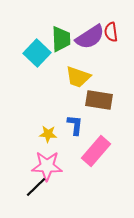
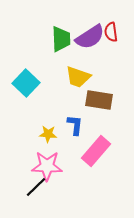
cyan square: moved 11 px left, 30 px down
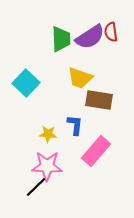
yellow trapezoid: moved 2 px right, 1 px down
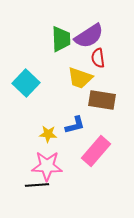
red semicircle: moved 13 px left, 26 px down
purple semicircle: moved 1 px left, 1 px up
brown rectangle: moved 3 px right
blue L-shape: rotated 70 degrees clockwise
black line: moved 1 px right, 2 px up; rotated 40 degrees clockwise
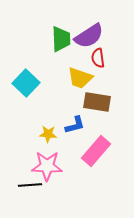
brown rectangle: moved 5 px left, 2 px down
black line: moved 7 px left
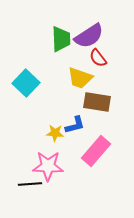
red semicircle: rotated 30 degrees counterclockwise
yellow star: moved 7 px right, 1 px up
pink star: moved 1 px right
black line: moved 1 px up
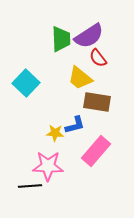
yellow trapezoid: rotated 20 degrees clockwise
black line: moved 2 px down
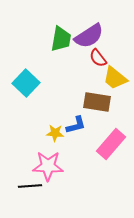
green trapezoid: rotated 12 degrees clockwise
yellow trapezoid: moved 35 px right
blue L-shape: moved 1 px right
pink rectangle: moved 15 px right, 7 px up
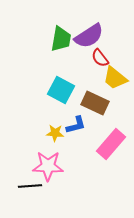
red semicircle: moved 2 px right
cyan square: moved 35 px right, 7 px down; rotated 16 degrees counterclockwise
brown rectangle: moved 2 px left, 1 px down; rotated 16 degrees clockwise
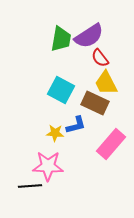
yellow trapezoid: moved 9 px left, 5 px down; rotated 24 degrees clockwise
